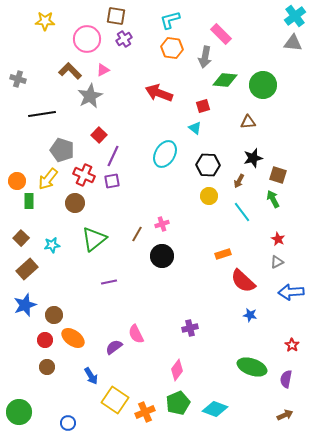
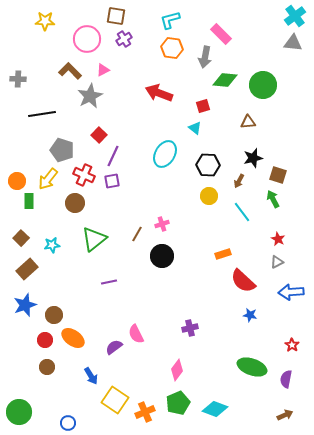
gray cross at (18, 79): rotated 14 degrees counterclockwise
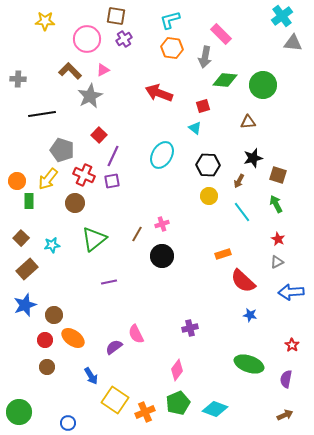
cyan cross at (295, 16): moved 13 px left
cyan ellipse at (165, 154): moved 3 px left, 1 px down
green arrow at (273, 199): moved 3 px right, 5 px down
green ellipse at (252, 367): moved 3 px left, 3 px up
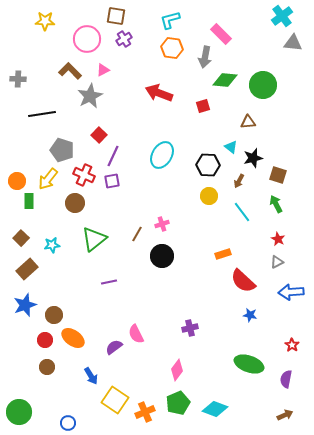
cyan triangle at (195, 128): moved 36 px right, 19 px down
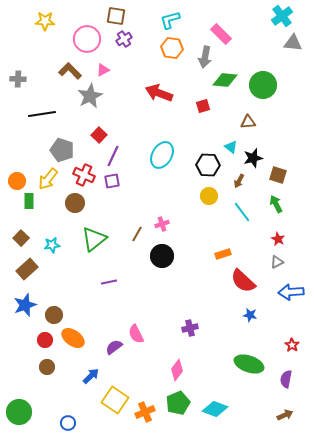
blue arrow at (91, 376): rotated 102 degrees counterclockwise
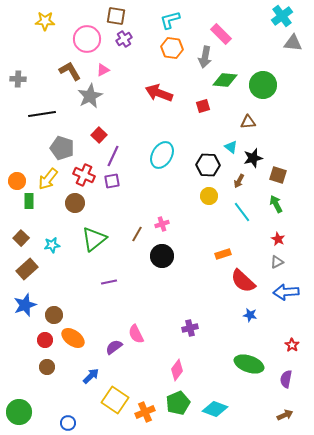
brown L-shape at (70, 71): rotated 15 degrees clockwise
gray pentagon at (62, 150): moved 2 px up
blue arrow at (291, 292): moved 5 px left
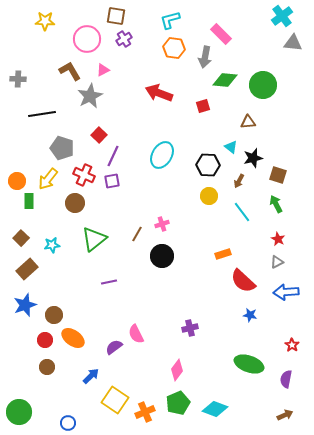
orange hexagon at (172, 48): moved 2 px right
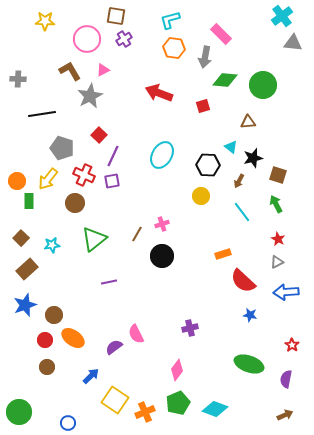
yellow circle at (209, 196): moved 8 px left
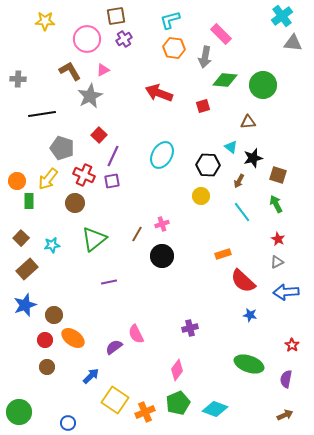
brown square at (116, 16): rotated 18 degrees counterclockwise
